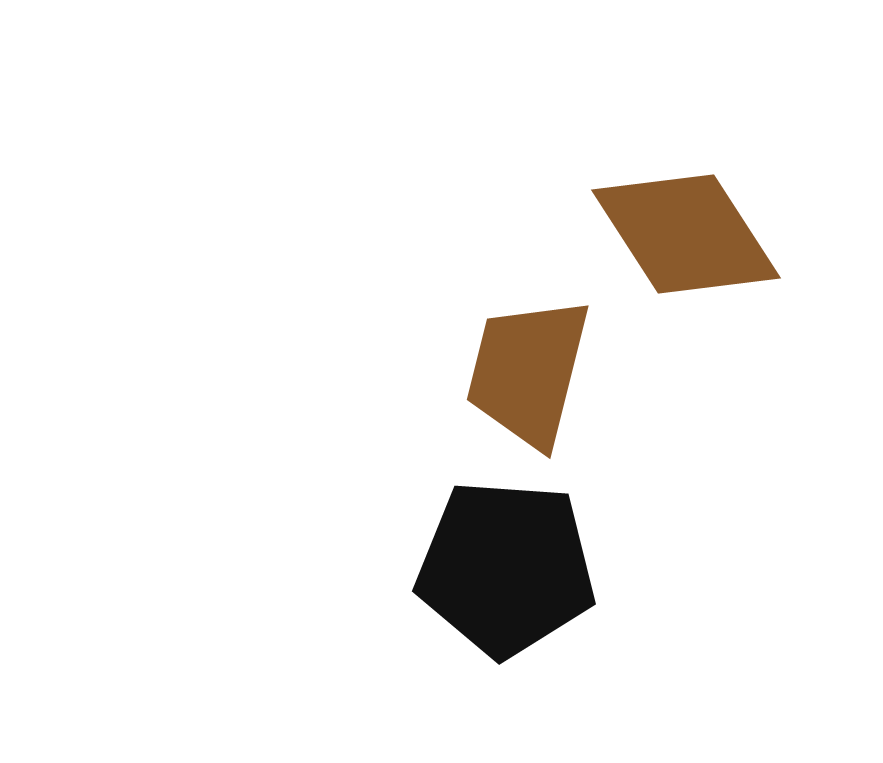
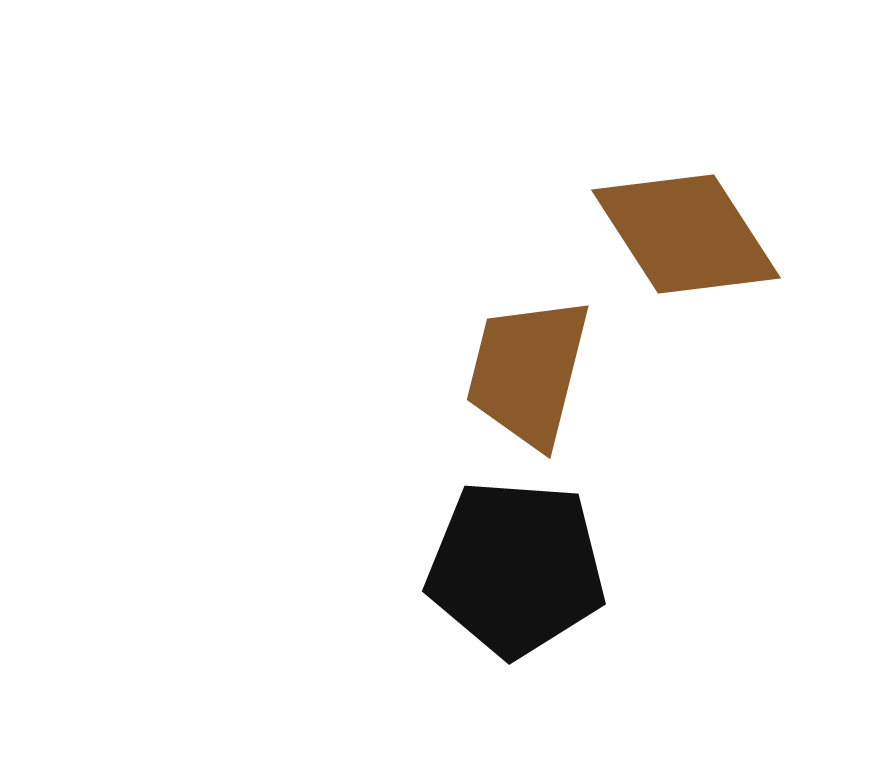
black pentagon: moved 10 px right
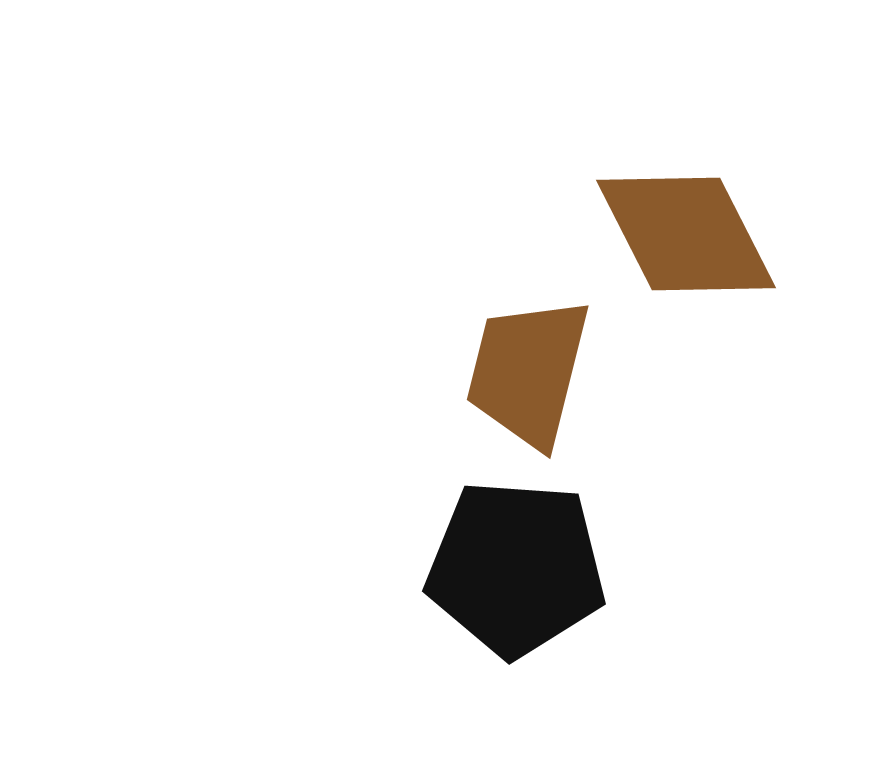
brown diamond: rotated 6 degrees clockwise
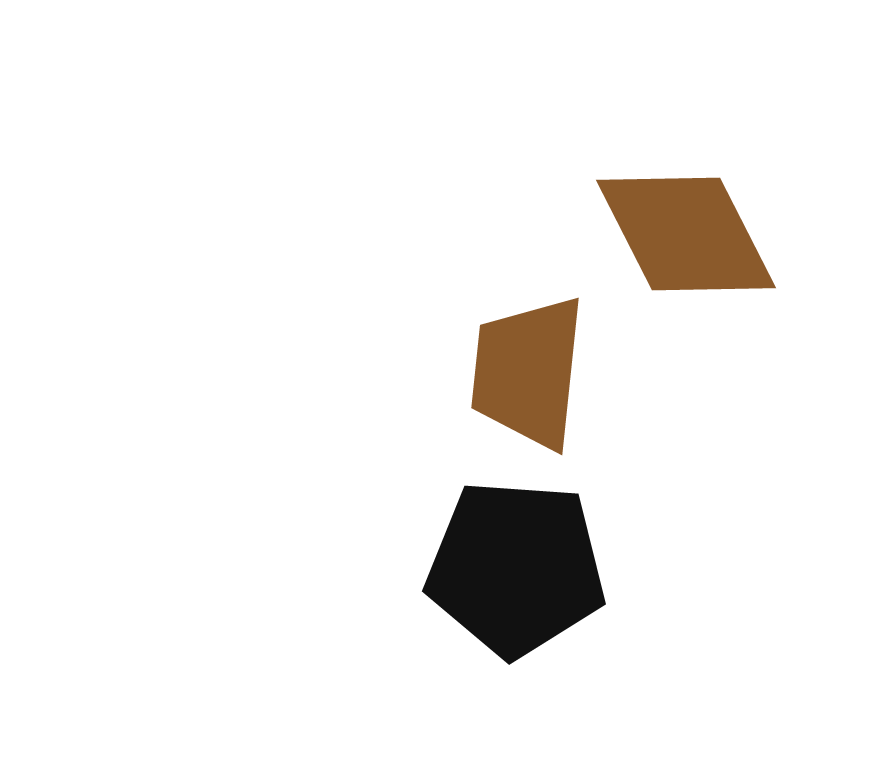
brown trapezoid: rotated 8 degrees counterclockwise
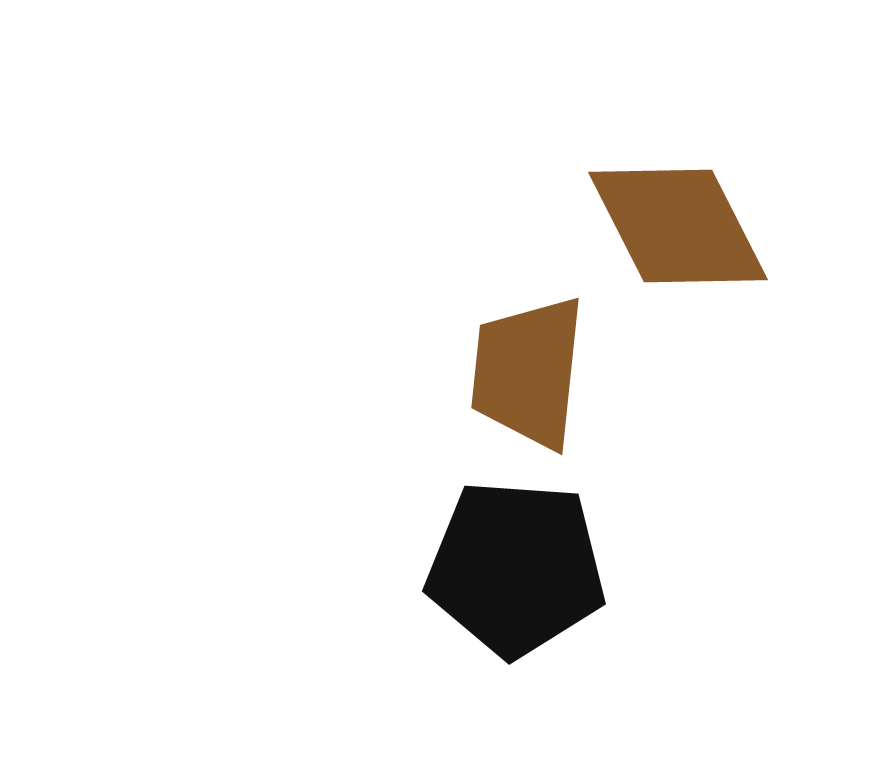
brown diamond: moved 8 px left, 8 px up
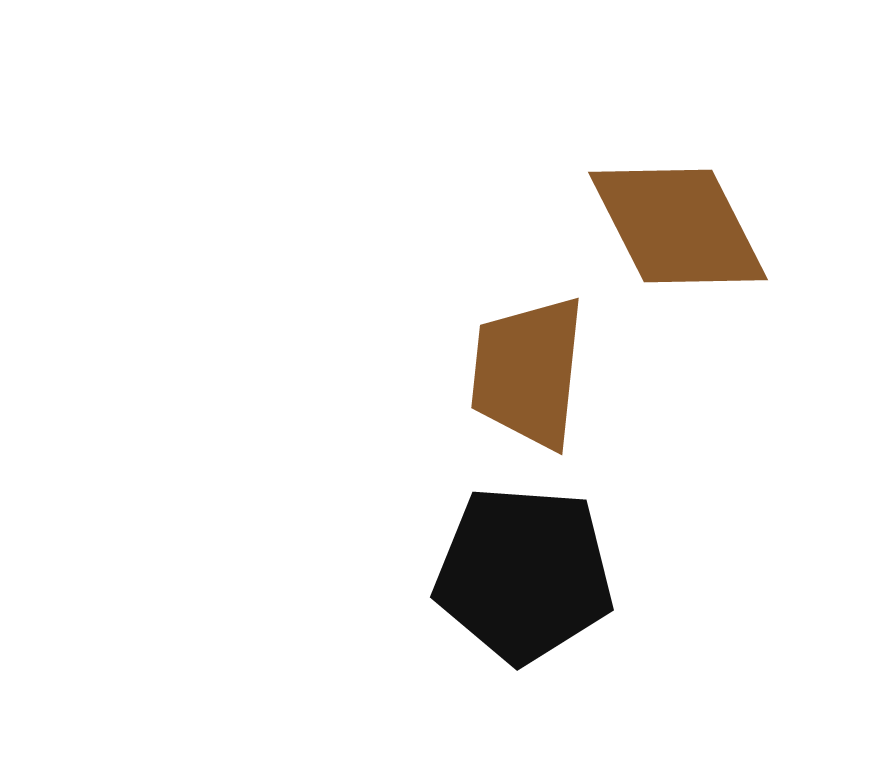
black pentagon: moved 8 px right, 6 px down
